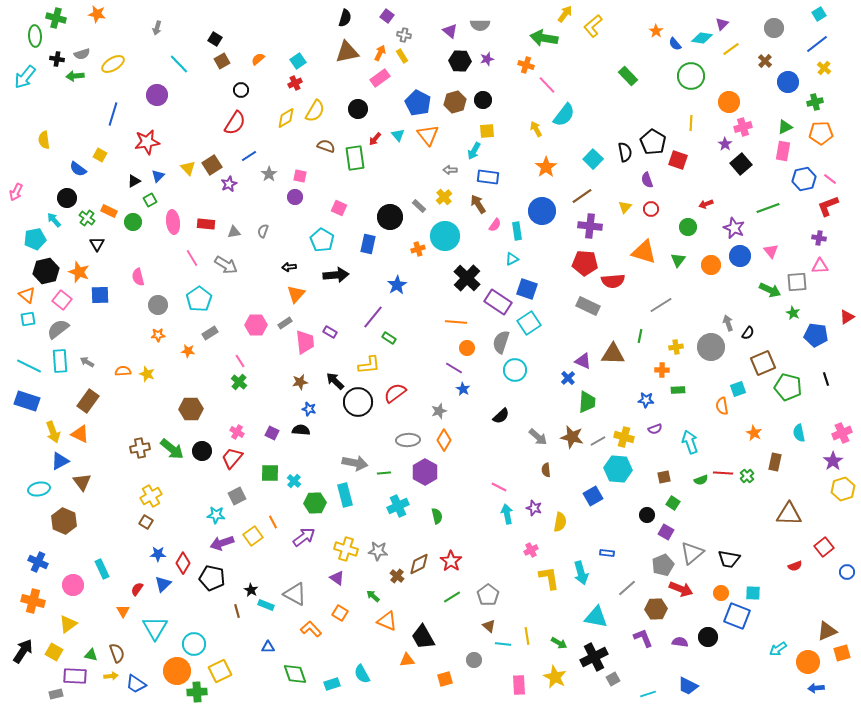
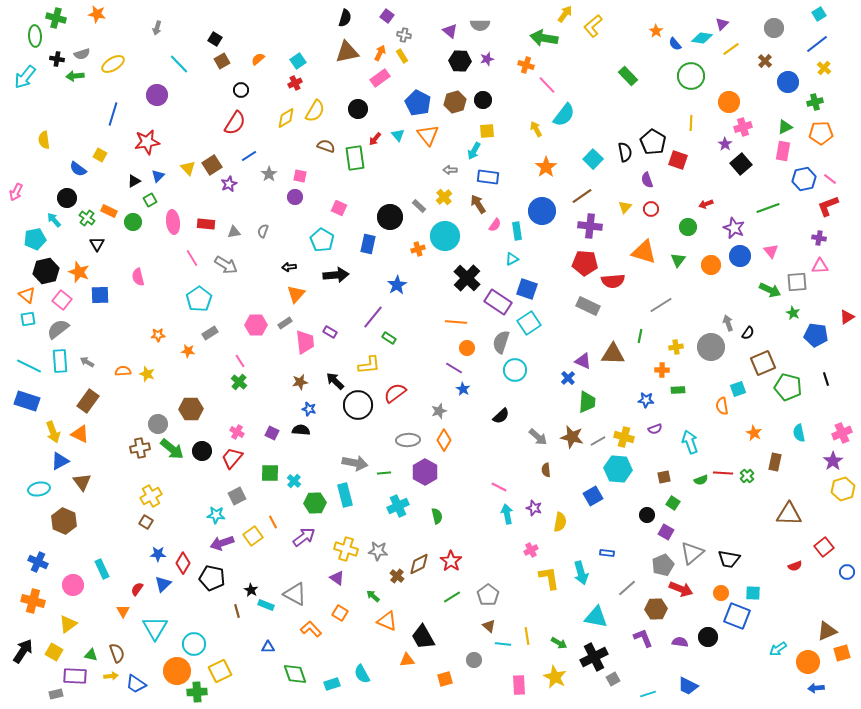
gray circle at (158, 305): moved 119 px down
black circle at (358, 402): moved 3 px down
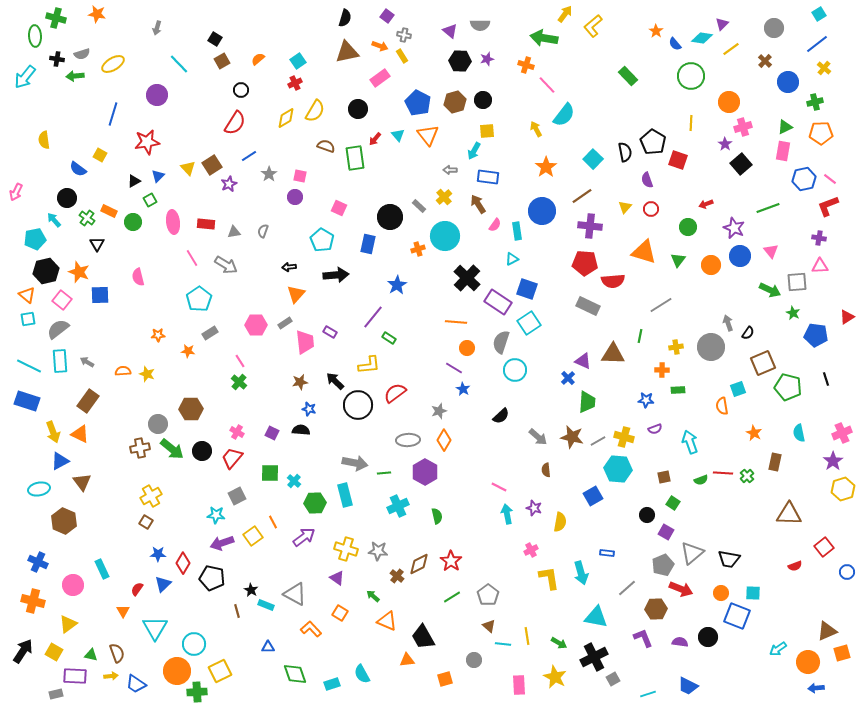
orange arrow at (380, 53): moved 7 px up; rotated 84 degrees clockwise
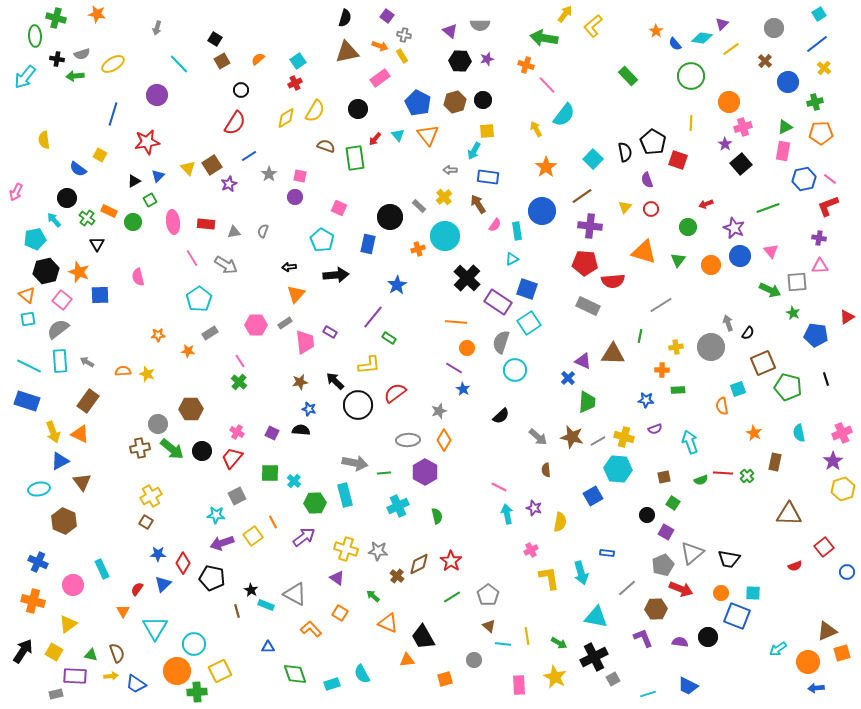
orange triangle at (387, 621): moved 1 px right, 2 px down
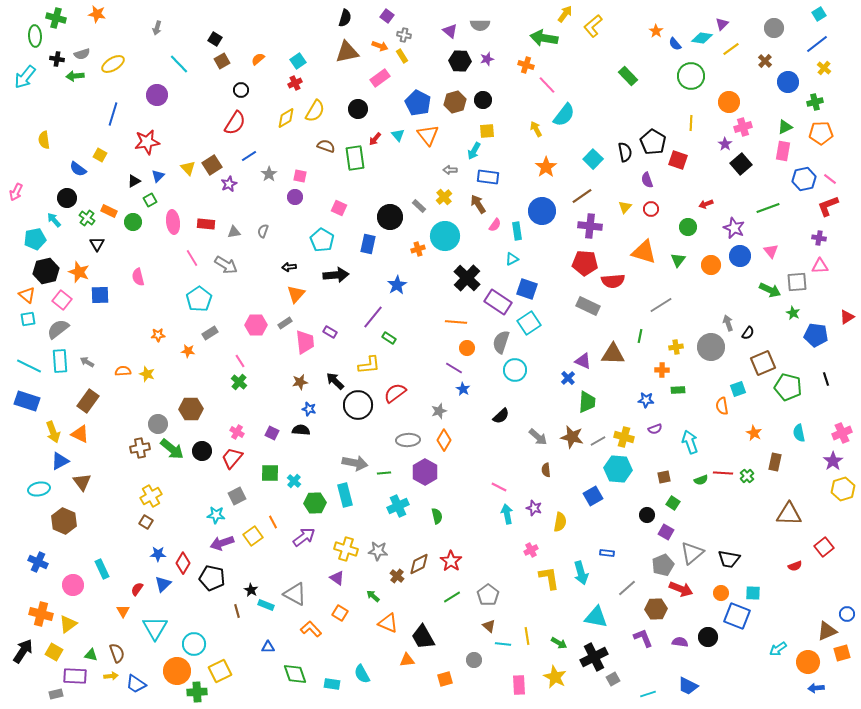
blue circle at (847, 572): moved 42 px down
orange cross at (33, 601): moved 8 px right, 13 px down
cyan rectangle at (332, 684): rotated 28 degrees clockwise
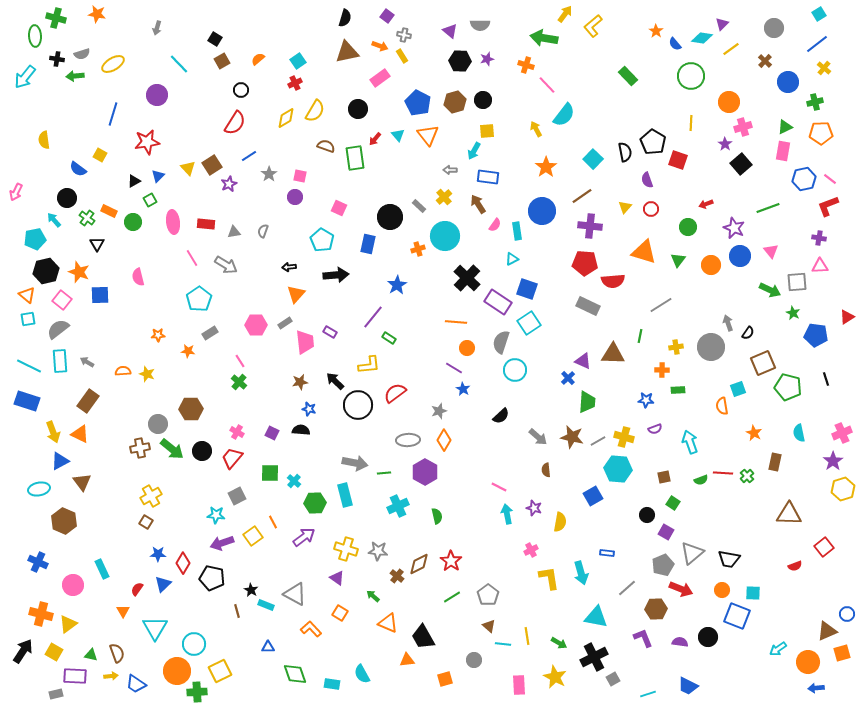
orange circle at (721, 593): moved 1 px right, 3 px up
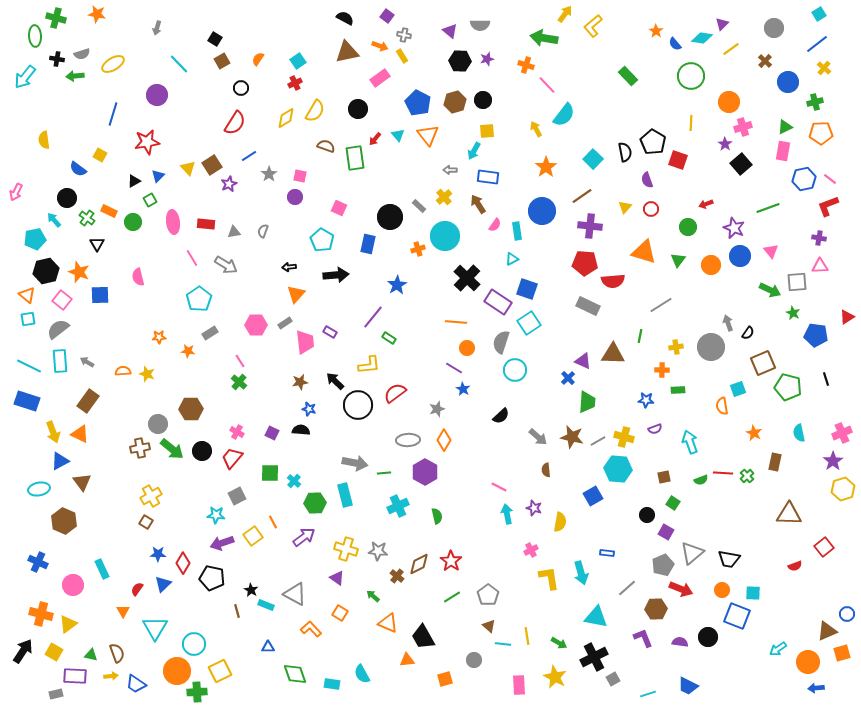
black semicircle at (345, 18): rotated 78 degrees counterclockwise
orange semicircle at (258, 59): rotated 16 degrees counterclockwise
black circle at (241, 90): moved 2 px up
orange star at (158, 335): moved 1 px right, 2 px down
gray star at (439, 411): moved 2 px left, 2 px up
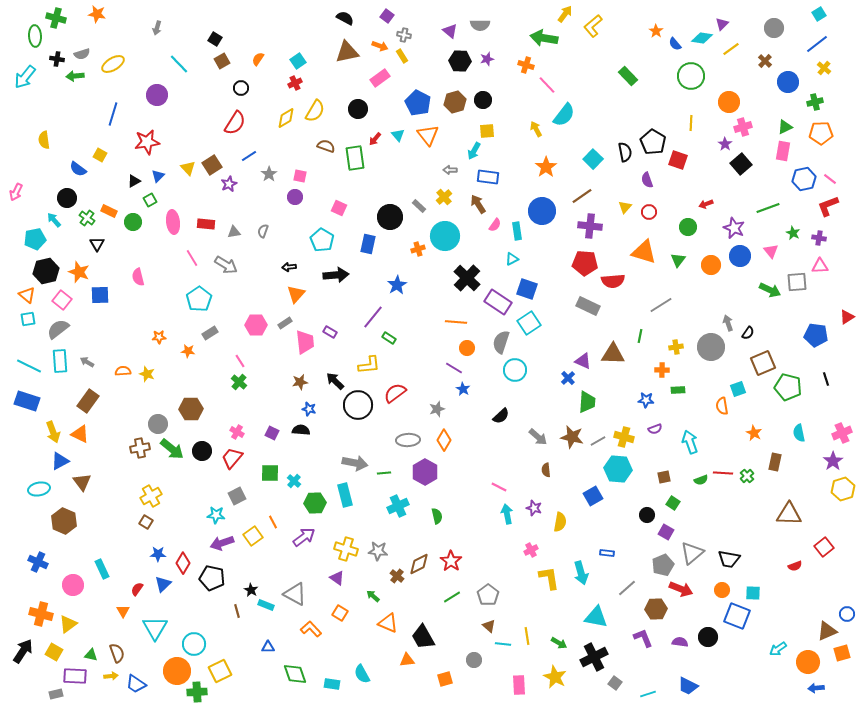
red circle at (651, 209): moved 2 px left, 3 px down
green star at (793, 313): moved 80 px up
gray square at (613, 679): moved 2 px right, 4 px down; rotated 24 degrees counterclockwise
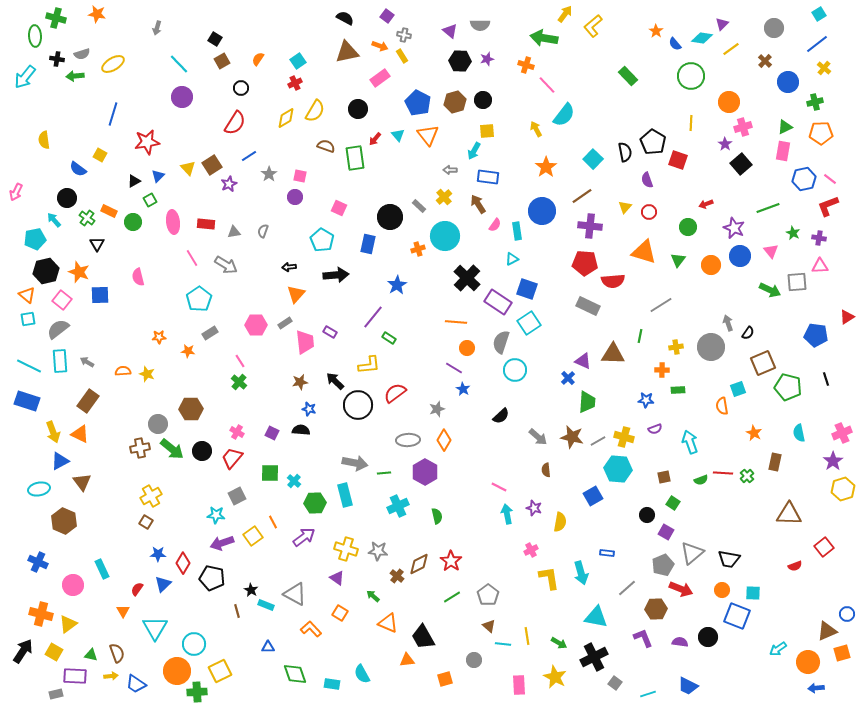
purple circle at (157, 95): moved 25 px right, 2 px down
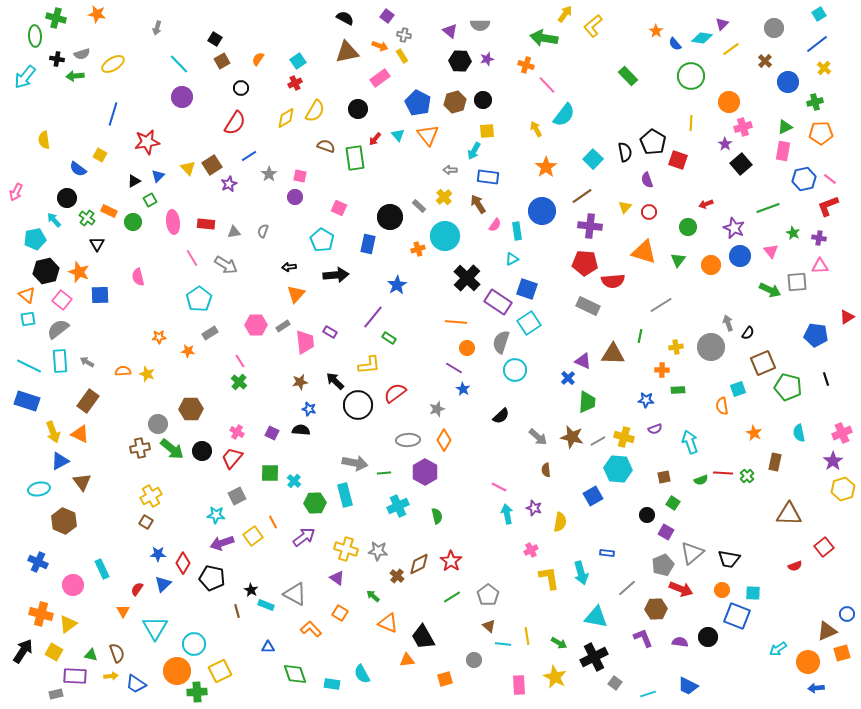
gray rectangle at (285, 323): moved 2 px left, 3 px down
